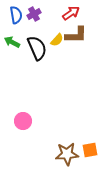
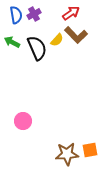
brown L-shape: rotated 45 degrees clockwise
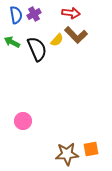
red arrow: rotated 42 degrees clockwise
black semicircle: moved 1 px down
orange square: moved 1 px right, 1 px up
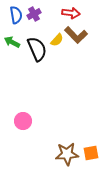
orange square: moved 4 px down
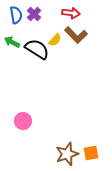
purple cross: rotated 16 degrees counterclockwise
yellow semicircle: moved 2 px left
black semicircle: rotated 35 degrees counterclockwise
brown star: rotated 15 degrees counterclockwise
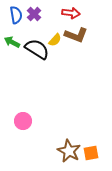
brown L-shape: rotated 25 degrees counterclockwise
brown star: moved 2 px right, 3 px up; rotated 25 degrees counterclockwise
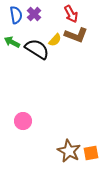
red arrow: moved 1 px down; rotated 54 degrees clockwise
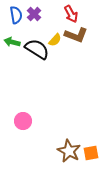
green arrow: rotated 14 degrees counterclockwise
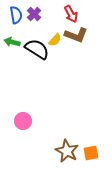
brown star: moved 2 px left
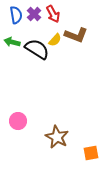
red arrow: moved 18 px left
pink circle: moved 5 px left
brown star: moved 10 px left, 14 px up
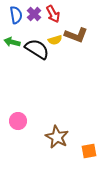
yellow semicircle: rotated 32 degrees clockwise
orange square: moved 2 px left, 2 px up
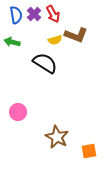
black semicircle: moved 8 px right, 14 px down
pink circle: moved 9 px up
